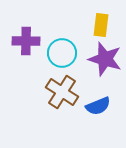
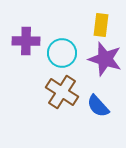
blue semicircle: rotated 70 degrees clockwise
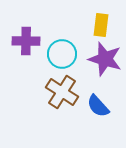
cyan circle: moved 1 px down
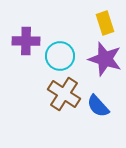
yellow rectangle: moved 4 px right, 2 px up; rotated 25 degrees counterclockwise
cyan circle: moved 2 px left, 2 px down
brown cross: moved 2 px right, 2 px down
